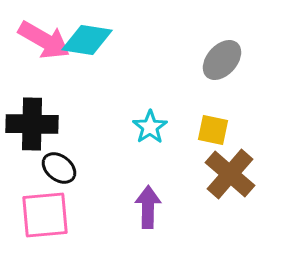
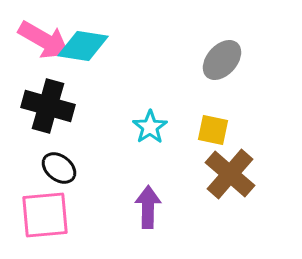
cyan diamond: moved 4 px left, 6 px down
black cross: moved 16 px right, 18 px up; rotated 15 degrees clockwise
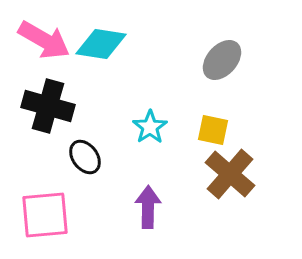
cyan diamond: moved 18 px right, 2 px up
black ellipse: moved 26 px right, 11 px up; rotated 16 degrees clockwise
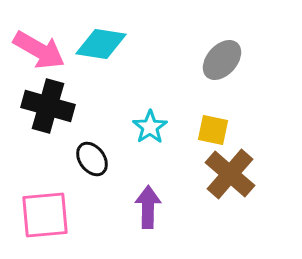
pink arrow: moved 5 px left, 10 px down
black ellipse: moved 7 px right, 2 px down
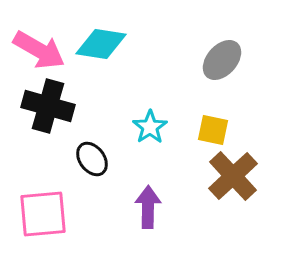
brown cross: moved 3 px right, 2 px down; rotated 6 degrees clockwise
pink square: moved 2 px left, 1 px up
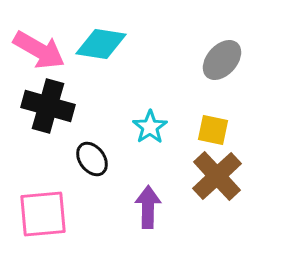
brown cross: moved 16 px left
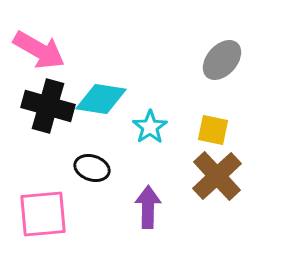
cyan diamond: moved 55 px down
black ellipse: moved 9 px down; rotated 36 degrees counterclockwise
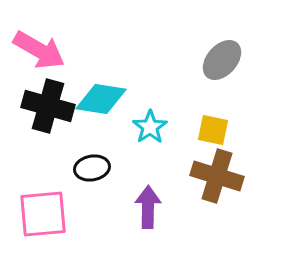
black ellipse: rotated 28 degrees counterclockwise
brown cross: rotated 30 degrees counterclockwise
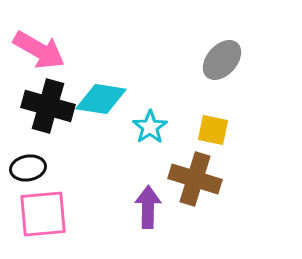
black ellipse: moved 64 px left
brown cross: moved 22 px left, 3 px down
